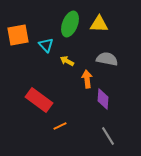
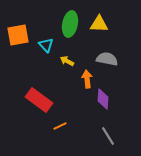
green ellipse: rotated 10 degrees counterclockwise
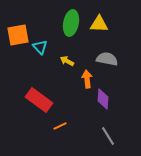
green ellipse: moved 1 px right, 1 px up
cyan triangle: moved 6 px left, 2 px down
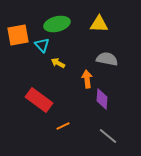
green ellipse: moved 14 px left, 1 px down; rotated 65 degrees clockwise
cyan triangle: moved 2 px right, 2 px up
yellow arrow: moved 9 px left, 2 px down
purple diamond: moved 1 px left
orange line: moved 3 px right
gray line: rotated 18 degrees counterclockwise
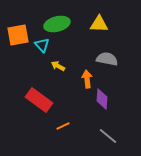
yellow arrow: moved 3 px down
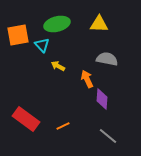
orange arrow: rotated 18 degrees counterclockwise
red rectangle: moved 13 px left, 19 px down
